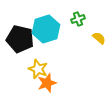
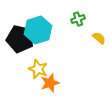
cyan hexagon: moved 8 px left, 1 px down
orange star: moved 3 px right
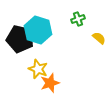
cyan hexagon: rotated 24 degrees counterclockwise
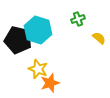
black pentagon: moved 2 px left, 1 px down
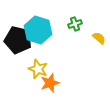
green cross: moved 3 px left, 5 px down
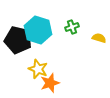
green cross: moved 3 px left, 3 px down
yellow semicircle: rotated 24 degrees counterclockwise
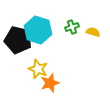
yellow semicircle: moved 6 px left, 6 px up
